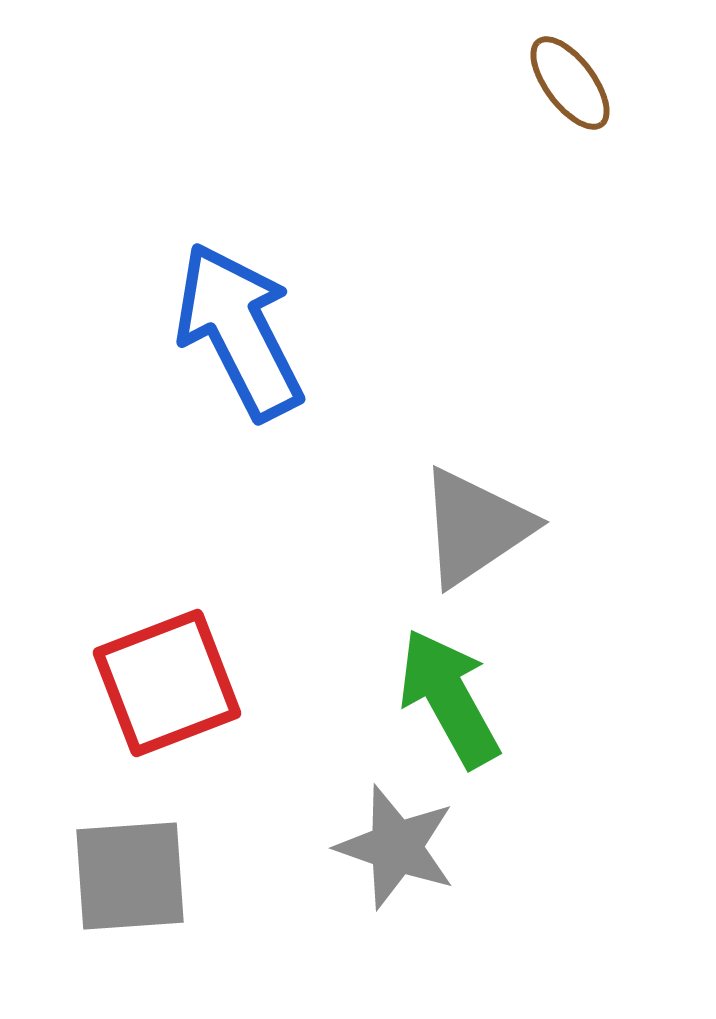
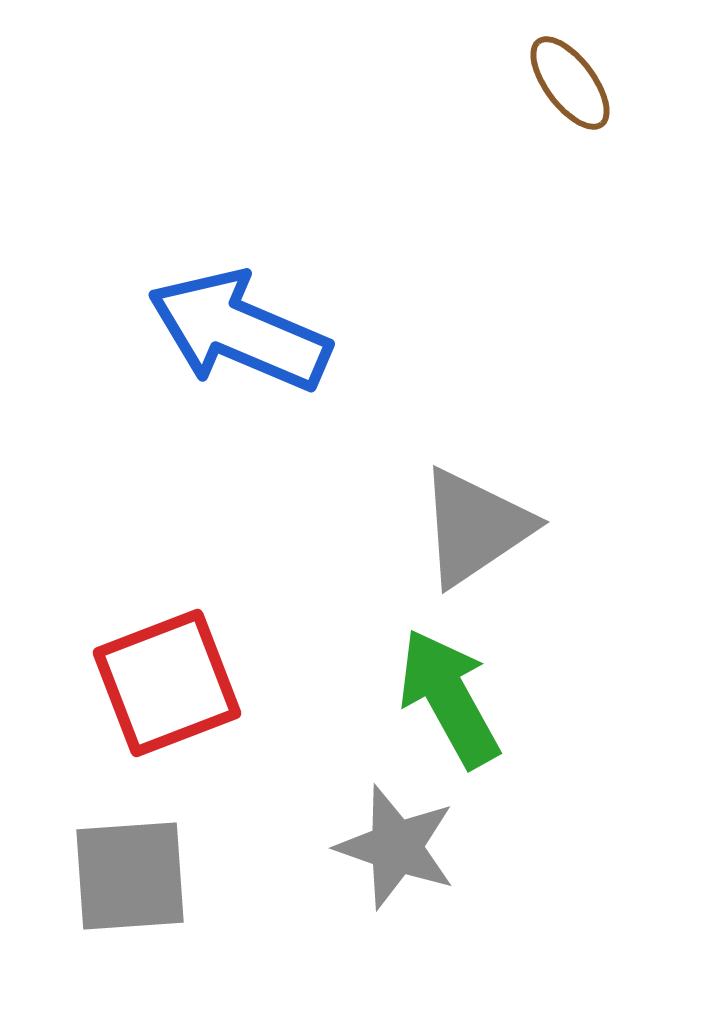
blue arrow: rotated 40 degrees counterclockwise
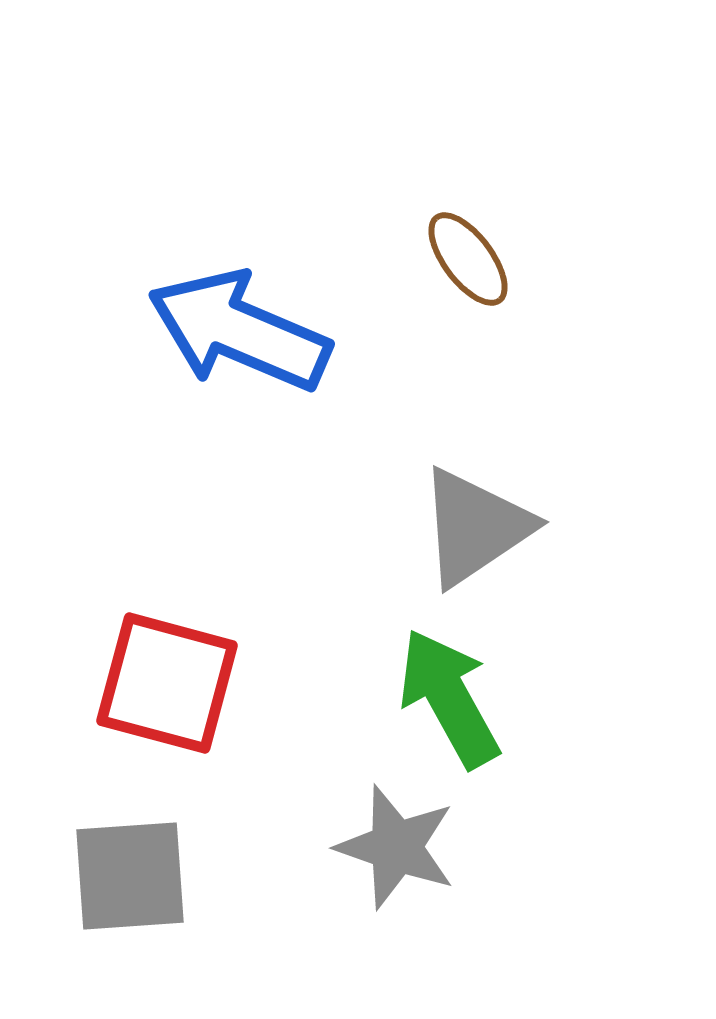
brown ellipse: moved 102 px left, 176 px down
red square: rotated 36 degrees clockwise
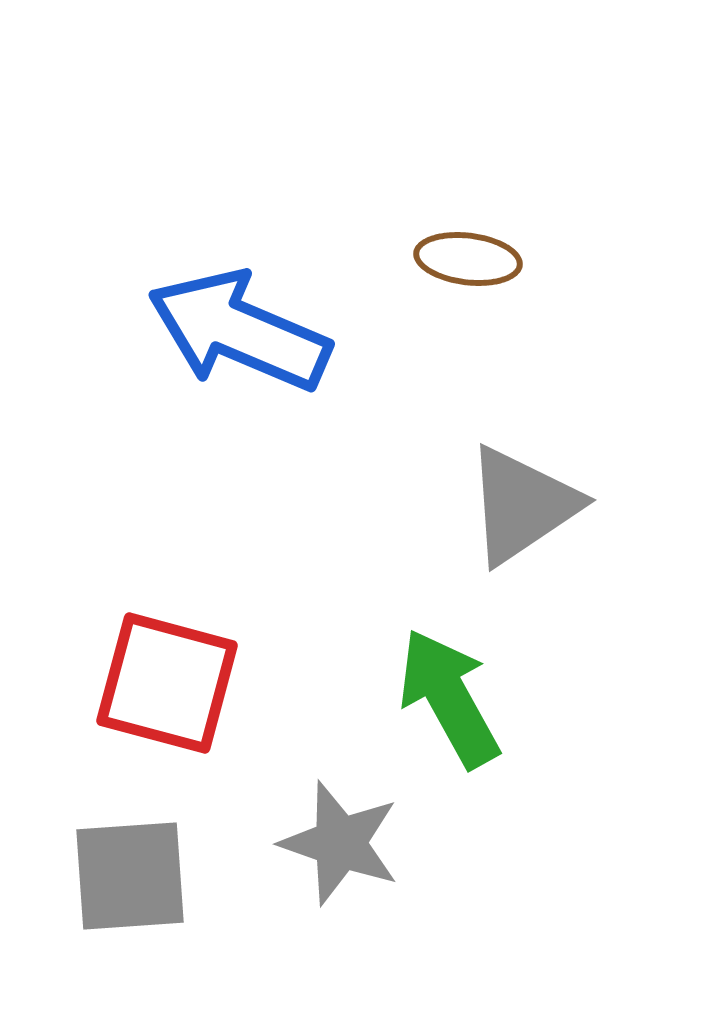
brown ellipse: rotated 46 degrees counterclockwise
gray triangle: moved 47 px right, 22 px up
gray star: moved 56 px left, 4 px up
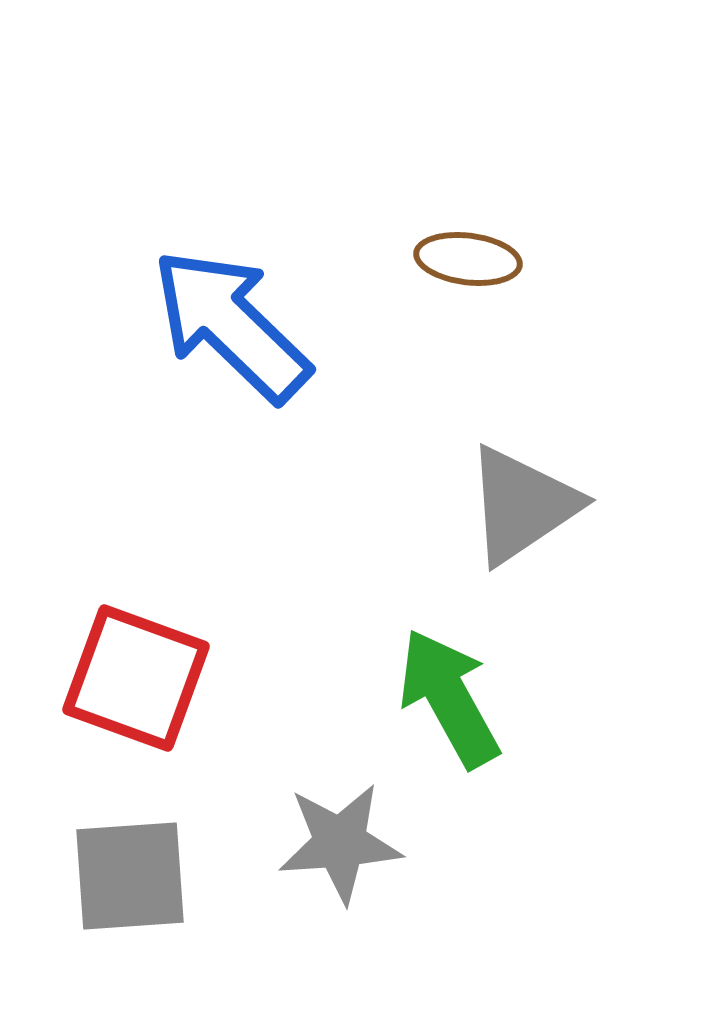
blue arrow: moved 8 px left, 6 px up; rotated 21 degrees clockwise
red square: moved 31 px left, 5 px up; rotated 5 degrees clockwise
gray star: rotated 23 degrees counterclockwise
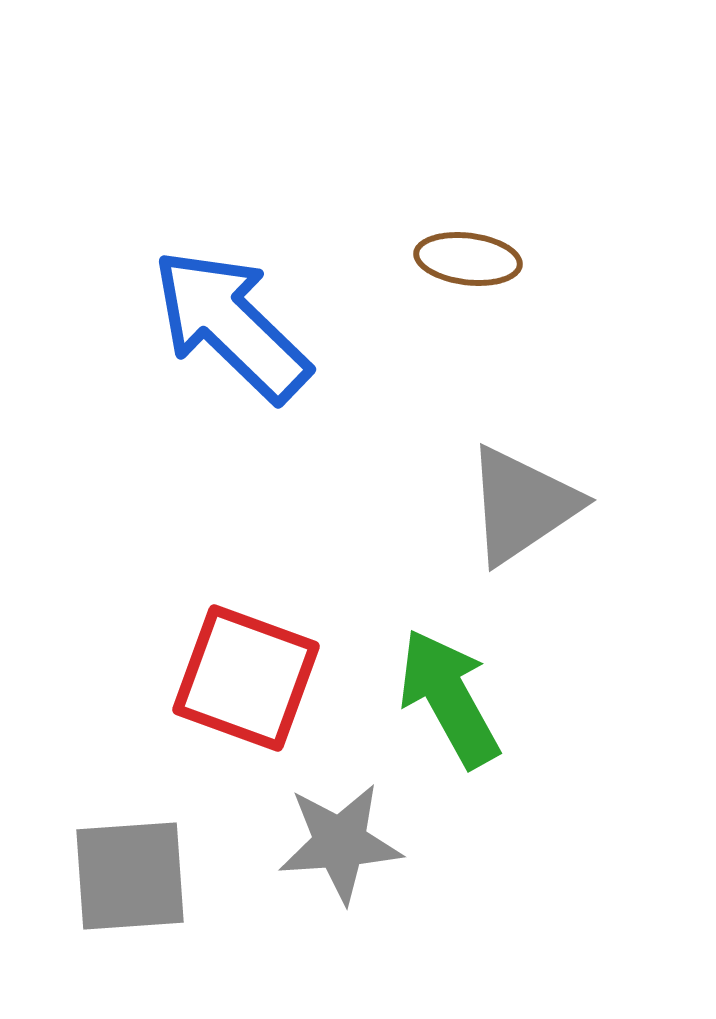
red square: moved 110 px right
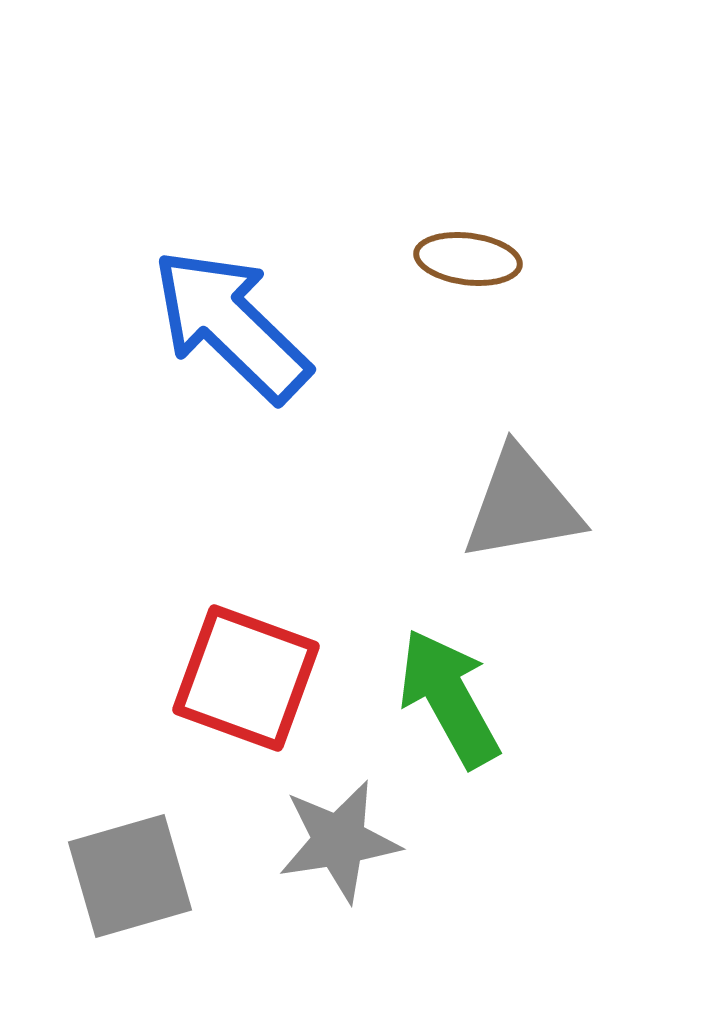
gray triangle: rotated 24 degrees clockwise
gray star: moved 1 px left, 2 px up; rotated 5 degrees counterclockwise
gray square: rotated 12 degrees counterclockwise
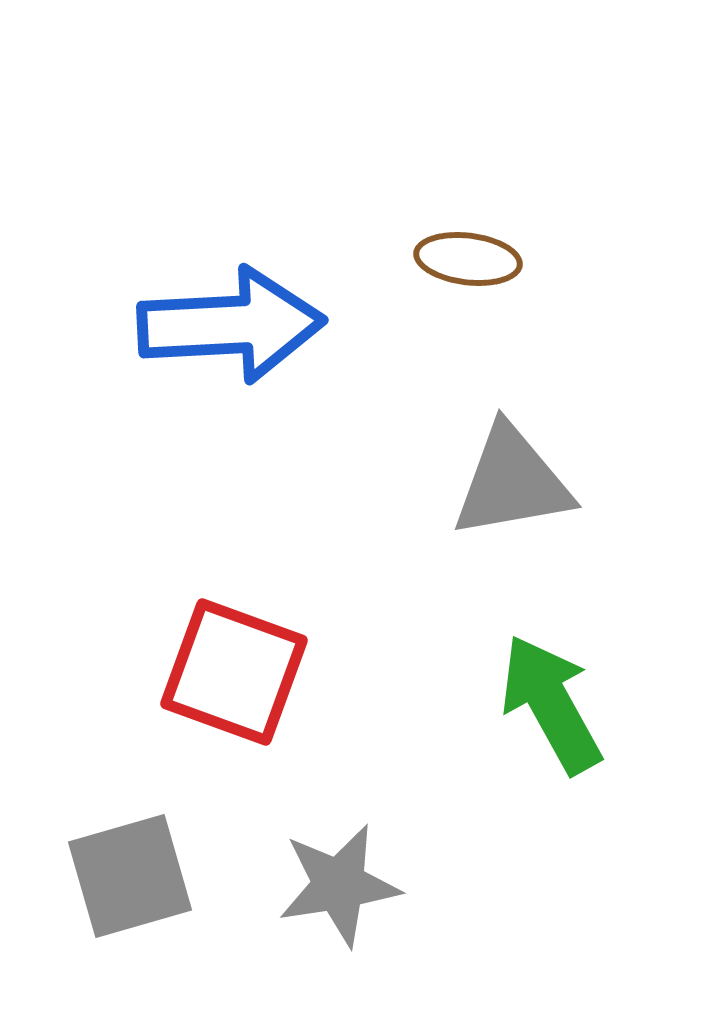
blue arrow: rotated 133 degrees clockwise
gray triangle: moved 10 px left, 23 px up
red square: moved 12 px left, 6 px up
green arrow: moved 102 px right, 6 px down
gray star: moved 44 px down
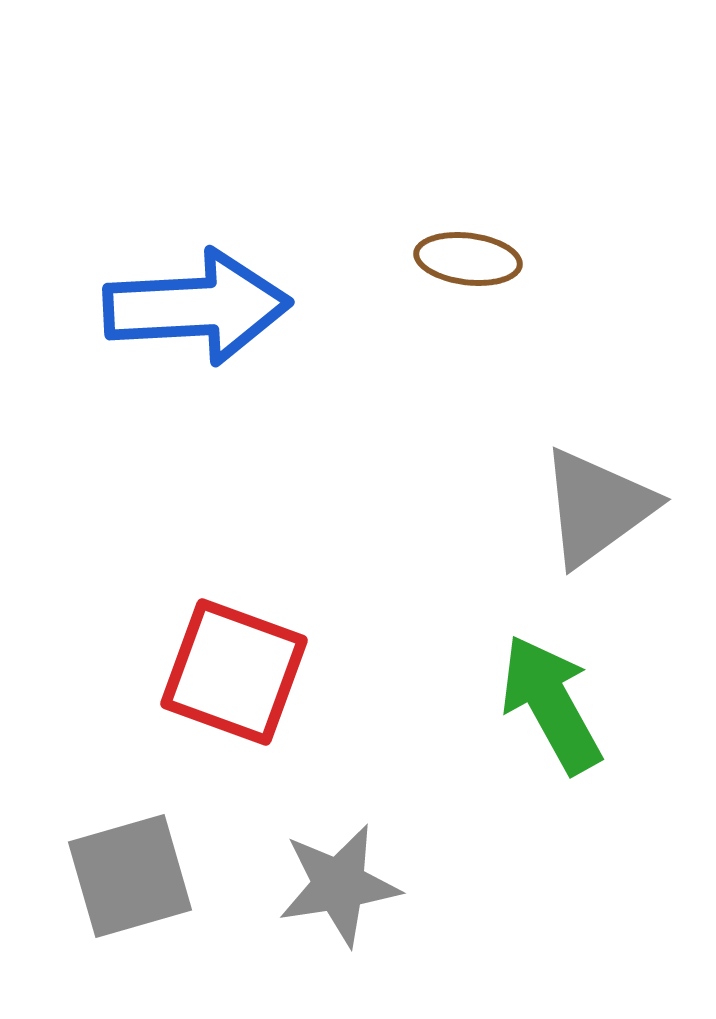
blue arrow: moved 34 px left, 18 px up
gray triangle: moved 85 px right, 25 px down; rotated 26 degrees counterclockwise
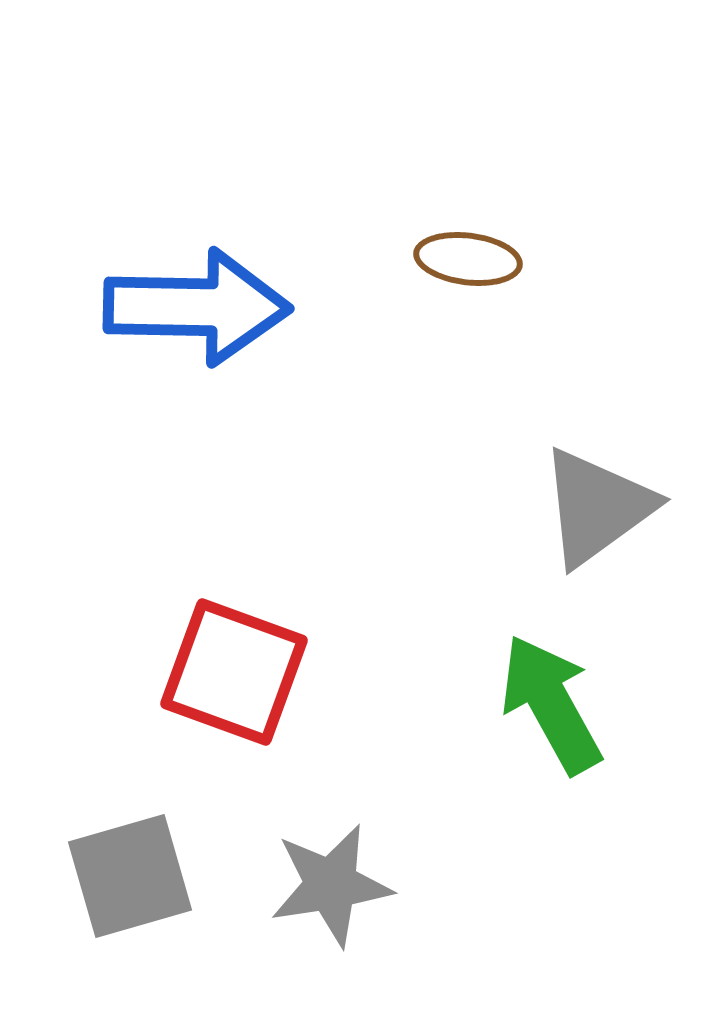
blue arrow: rotated 4 degrees clockwise
gray star: moved 8 px left
